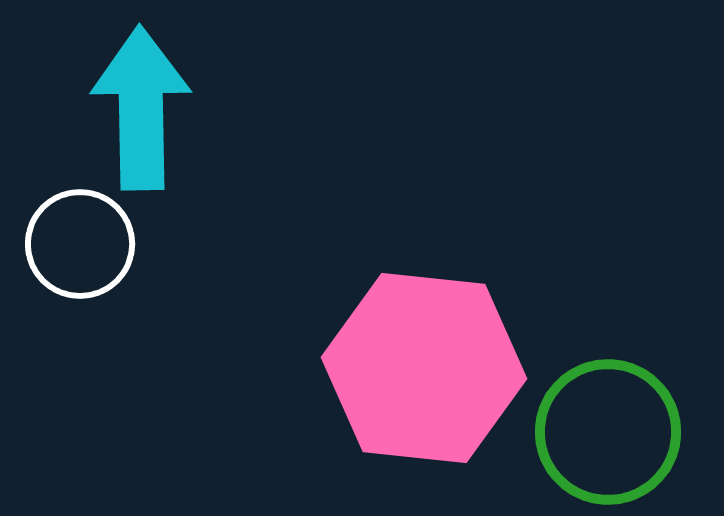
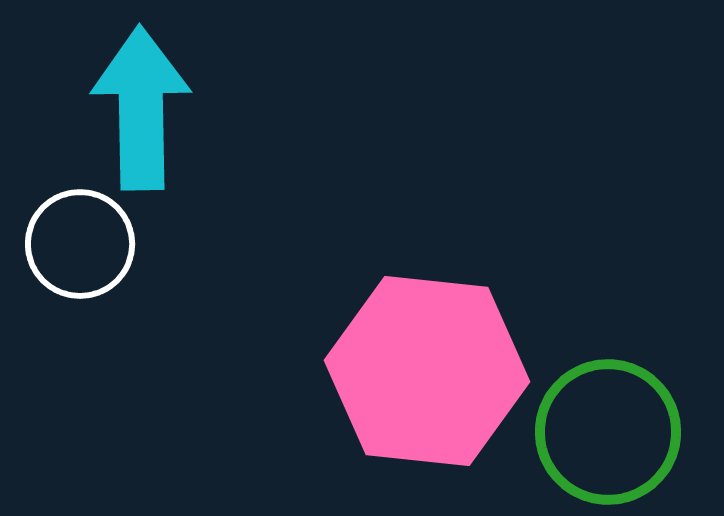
pink hexagon: moved 3 px right, 3 px down
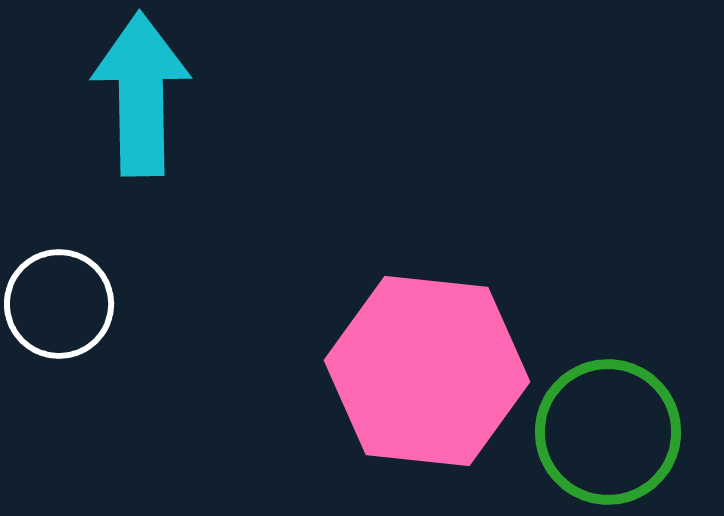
cyan arrow: moved 14 px up
white circle: moved 21 px left, 60 px down
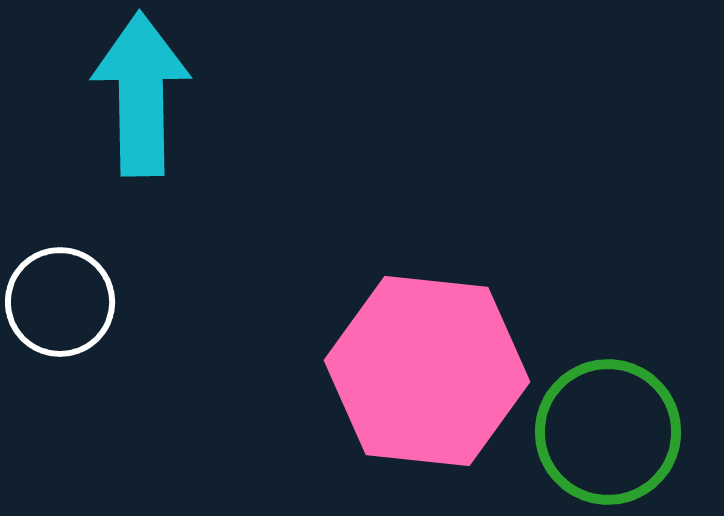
white circle: moved 1 px right, 2 px up
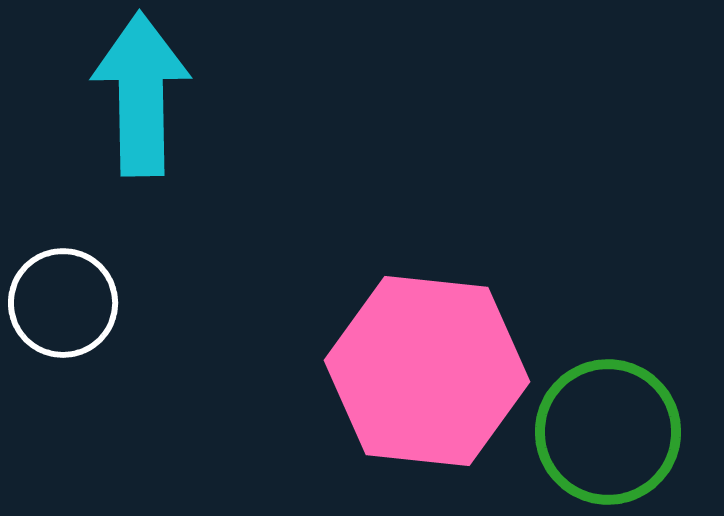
white circle: moved 3 px right, 1 px down
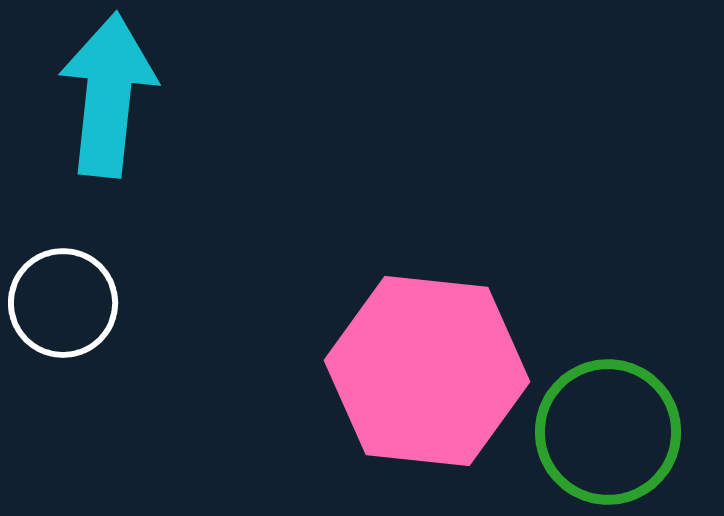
cyan arrow: moved 33 px left, 1 px down; rotated 7 degrees clockwise
